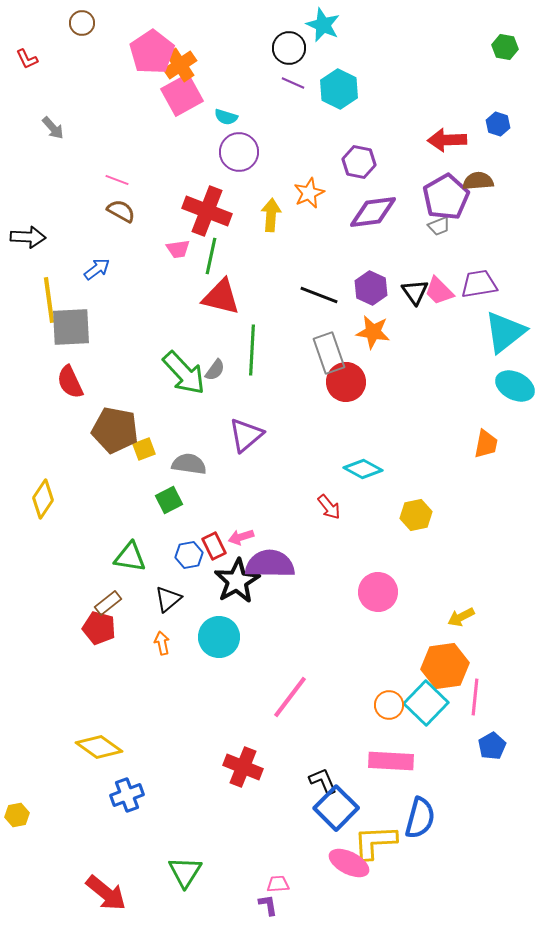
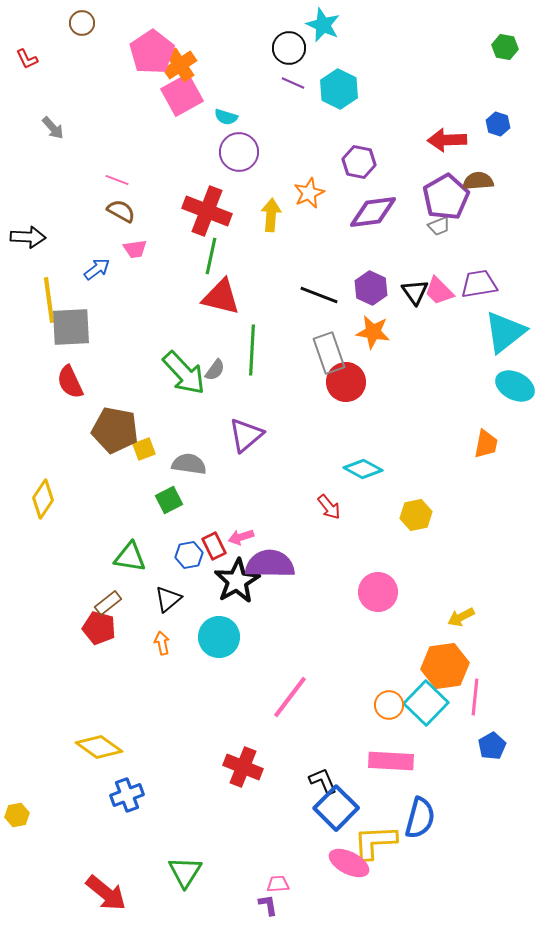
pink trapezoid at (178, 249): moved 43 px left
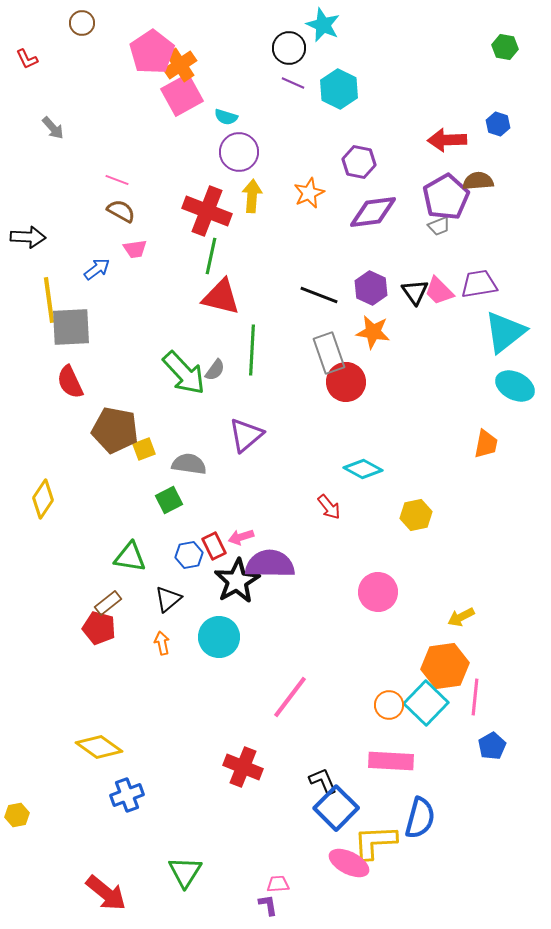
yellow arrow at (271, 215): moved 19 px left, 19 px up
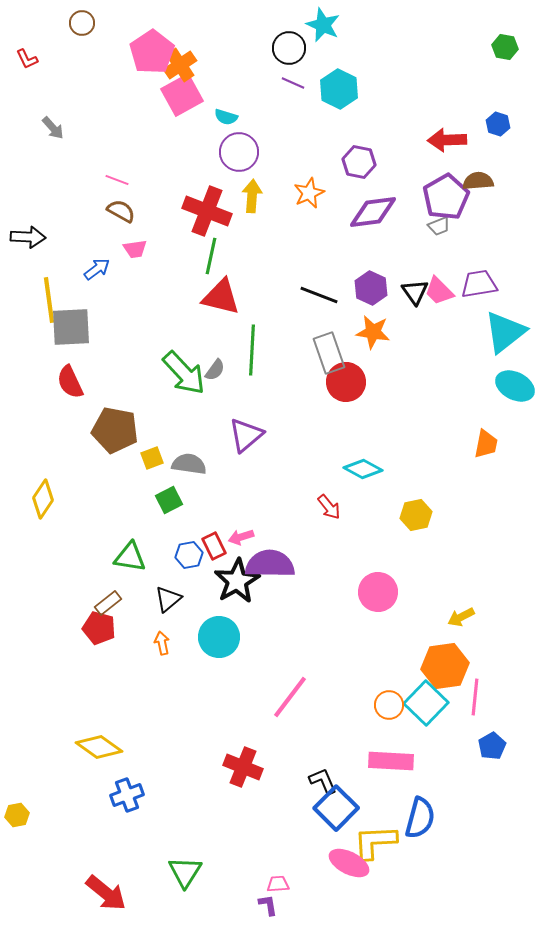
yellow square at (144, 449): moved 8 px right, 9 px down
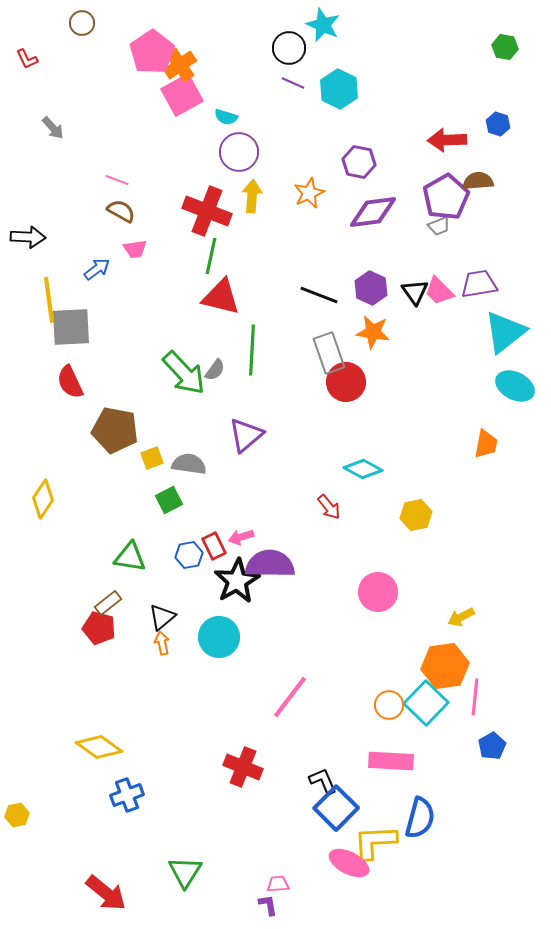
black triangle at (168, 599): moved 6 px left, 18 px down
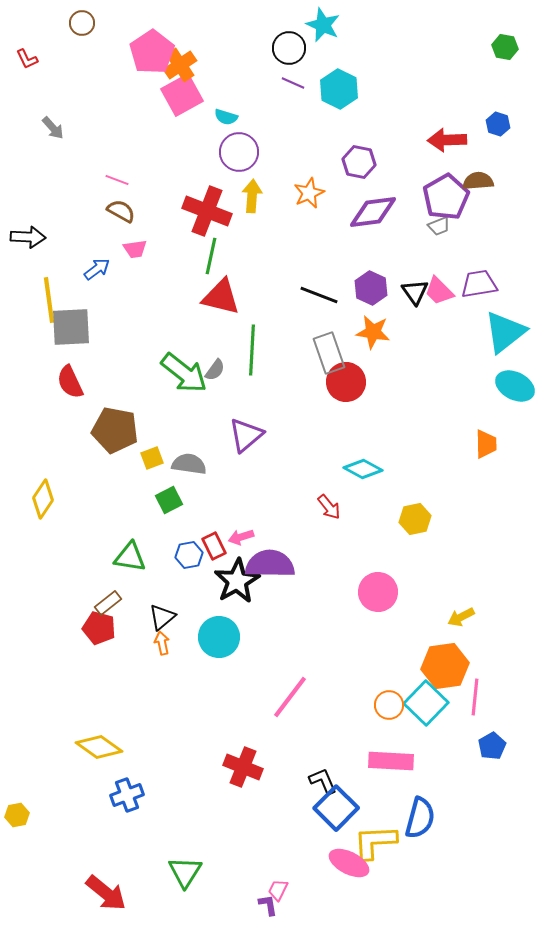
green arrow at (184, 373): rotated 9 degrees counterclockwise
orange trapezoid at (486, 444): rotated 12 degrees counterclockwise
yellow hexagon at (416, 515): moved 1 px left, 4 px down
pink trapezoid at (278, 884): moved 6 px down; rotated 60 degrees counterclockwise
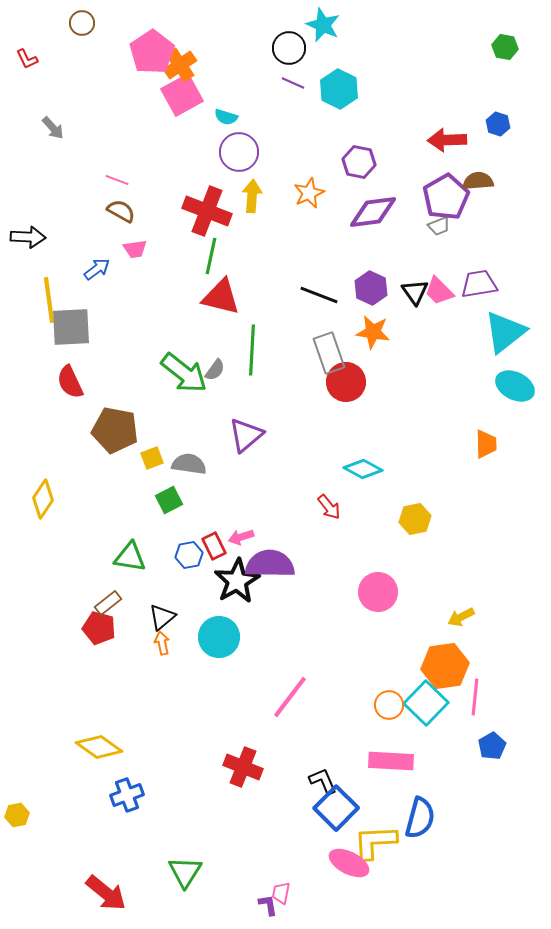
pink trapezoid at (278, 890): moved 3 px right, 3 px down; rotated 15 degrees counterclockwise
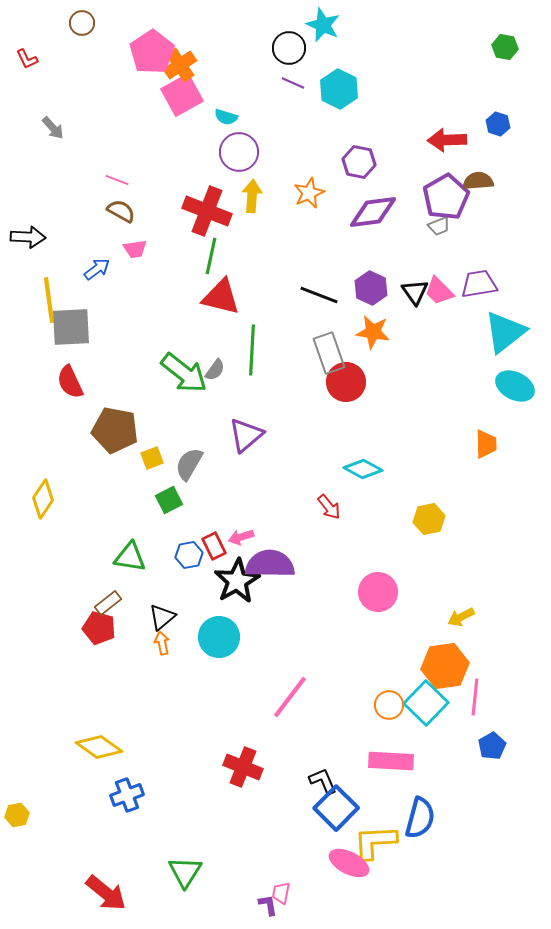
gray semicircle at (189, 464): rotated 68 degrees counterclockwise
yellow hexagon at (415, 519): moved 14 px right
